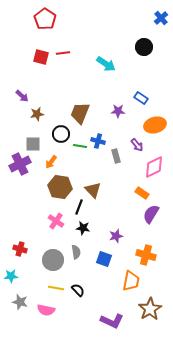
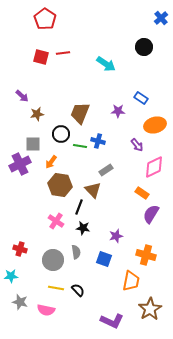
gray rectangle at (116, 156): moved 10 px left, 14 px down; rotated 72 degrees clockwise
brown hexagon at (60, 187): moved 2 px up
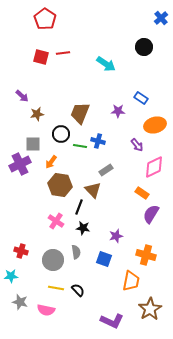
red cross at (20, 249): moved 1 px right, 2 px down
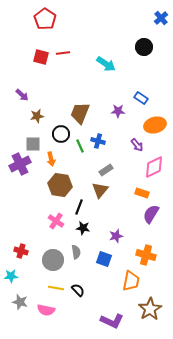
purple arrow at (22, 96): moved 1 px up
brown star at (37, 114): moved 2 px down
green line at (80, 146): rotated 56 degrees clockwise
orange arrow at (51, 162): moved 3 px up; rotated 48 degrees counterclockwise
brown triangle at (93, 190): moved 7 px right; rotated 24 degrees clockwise
orange rectangle at (142, 193): rotated 16 degrees counterclockwise
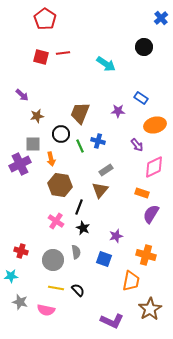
black star at (83, 228): rotated 16 degrees clockwise
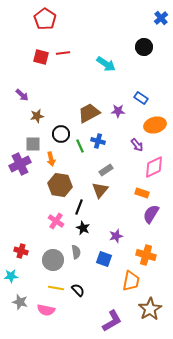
brown trapezoid at (80, 113): moved 9 px right; rotated 40 degrees clockwise
purple L-shape at (112, 321): rotated 55 degrees counterclockwise
